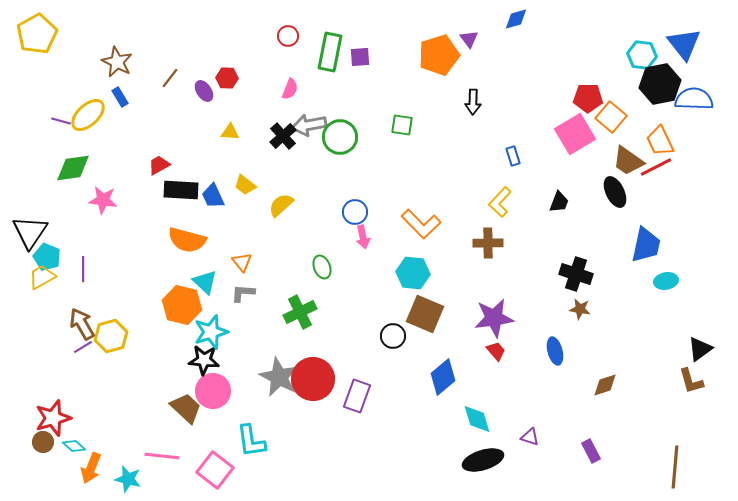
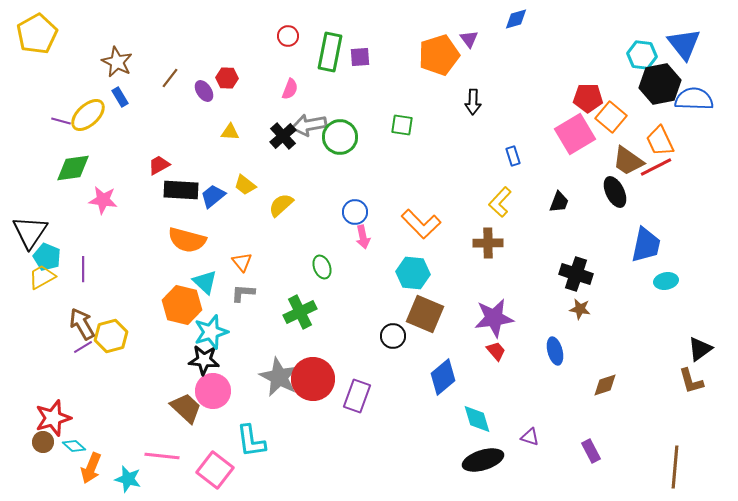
blue trapezoid at (213, 196): rotated 76 degrees clockwise
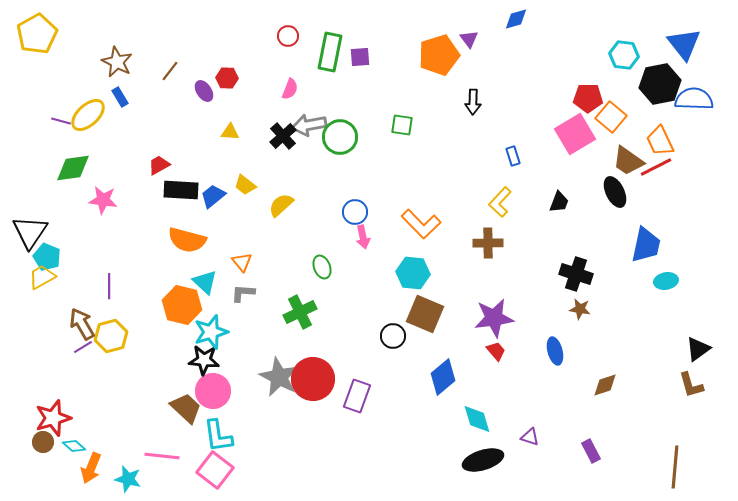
cyan hexagon at (642, 55): moved 18 px left
brown line at (170, 78): moved 7 px up
purple line at (83, 269): moved 26 px right, 17 px down
black triangle at (700, 349): moved 2 px left
brown L-shape at (691, 381): moved 4 px down
cyan L-shape at (251, 441): moved 33 px left, 5 px up
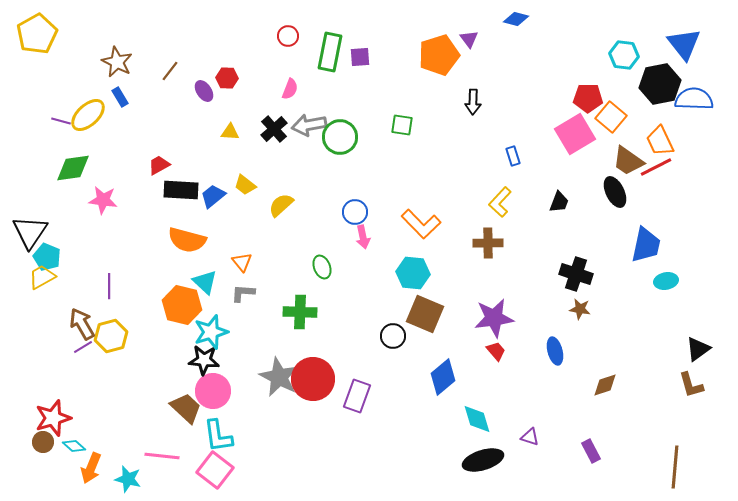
blue diamond at (516, 19): rotated 30 degrees clockwise
black cross at (283, 136): moved 9 px left, 7 px up
green cross at (300, 312): rotated 28 degrees clockwise
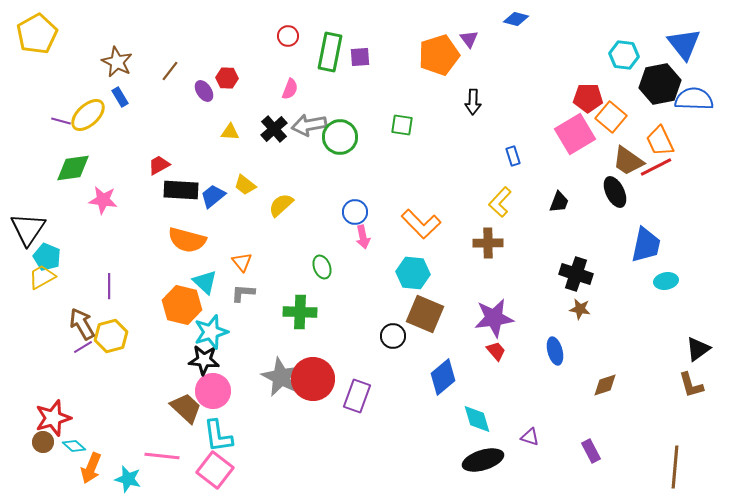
black triangle at (30, 232): moved 2 px left, 3 px up
gray star at (279, 377): moved 2 px right
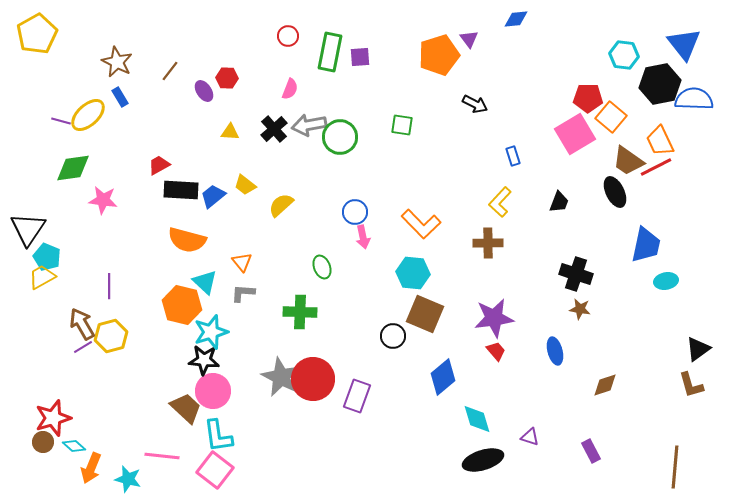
blue diamond at (516, 19): rotated 20 degrees counterclockwise
black arrow at (473, 102): moved 2 px right, 2 px down; rotated 65 degrees counterclockwise
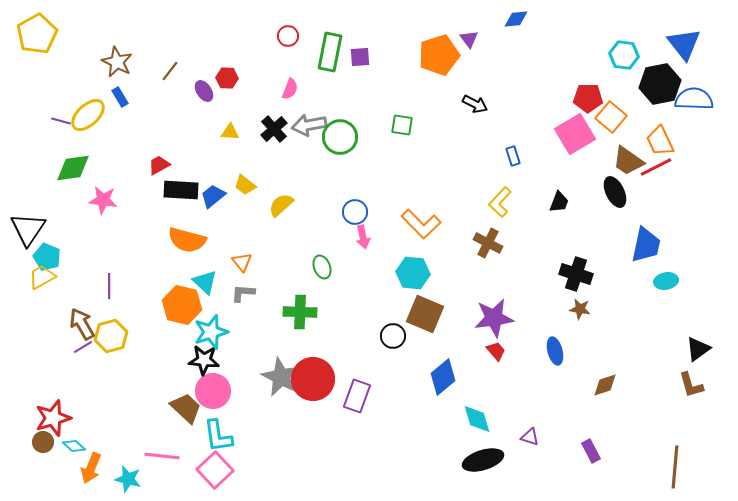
brown cross at (488, 243): rotated 28 degrees clockwise
pink square at (215, 470): rotated 9 degrees clockwise
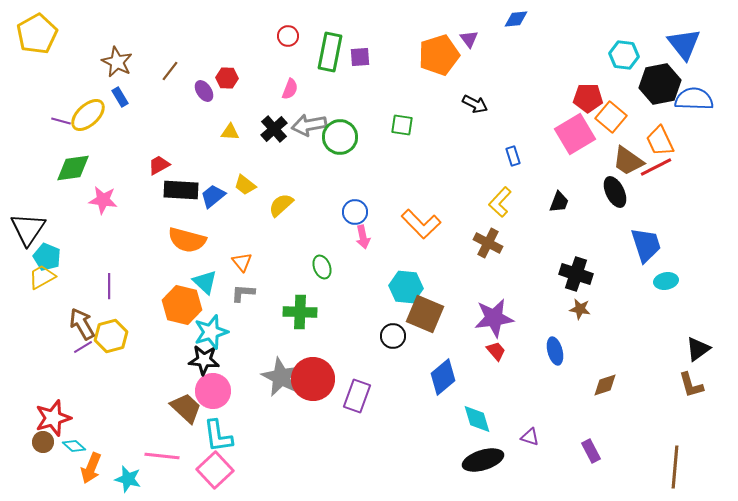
blue trapezoid at (646, 245): rotated 30 degrees counterclockwise
cyan hexagon at (413, 273): moved 7 px left, 14 px down
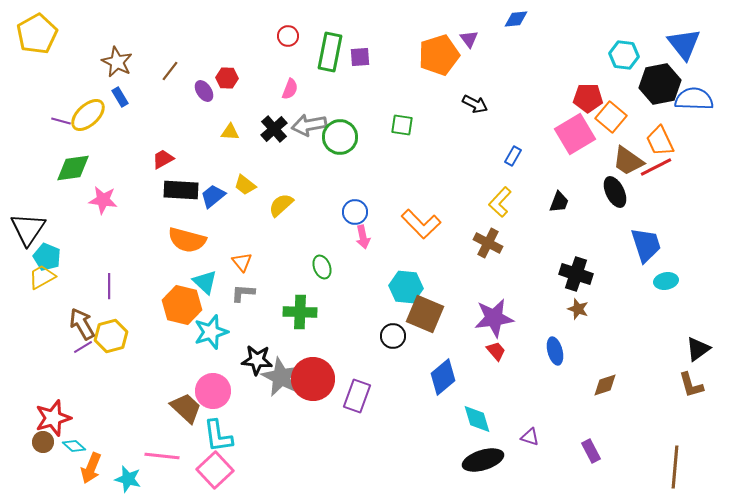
blue rectangle at (513, 156): rotated 48 degrees clockwise
red trapezoid at (159, 165): moved 4 px right, 6 px up
brown star at (580, 309): moved 2 px left; rotated 10 degrees clockwise
black star at (204, 360): moved 53 px right
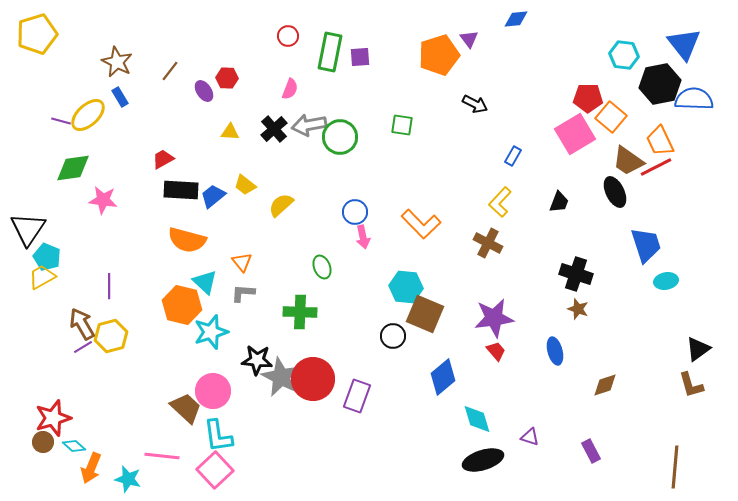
yellow pentagon at (37, 34): rotated 12 degrees clockwise
